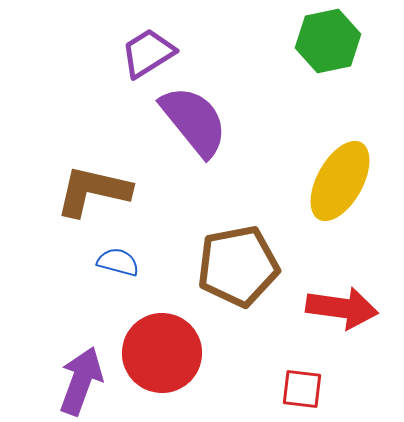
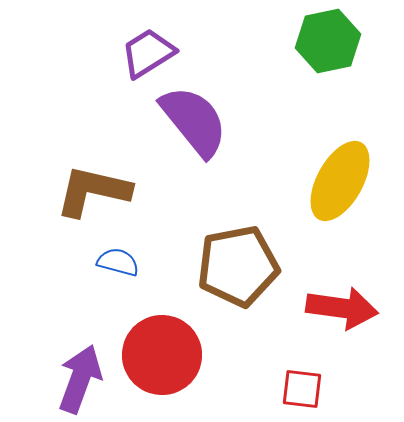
red circle: moved 2 px down
purple arrow: moved 1 px left, 2 px up
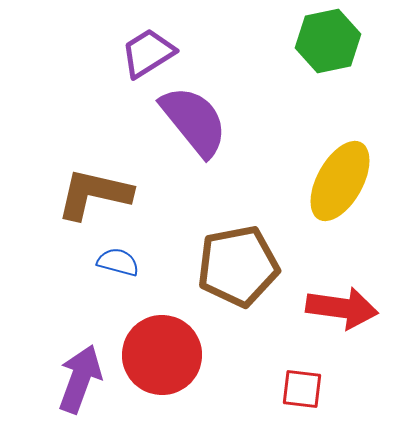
brown L-shape: moved 1 px right, 3 px down
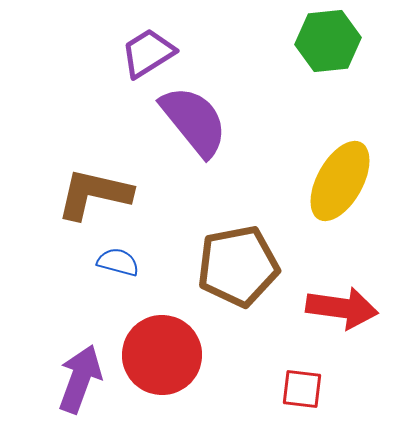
green hexagon: rotated 6 degrees clockwise
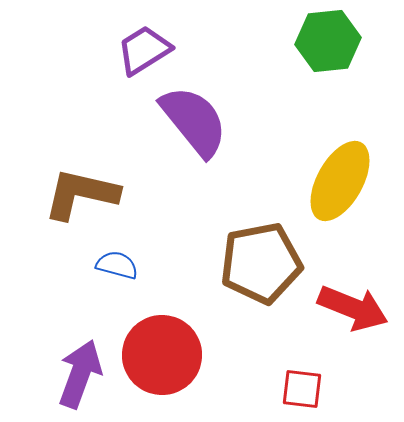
purple trapezoid: moved 4 px left, 3 px up
brown L-shape: moved 13 px left
blue semicircle: moved 1 px left, 3 px down
brown pentagon: moved 23 px right, 3 px up
red arrow: moved 11 px right; rotated 14 degrees clockwise
purple arrow: moved 5 px up
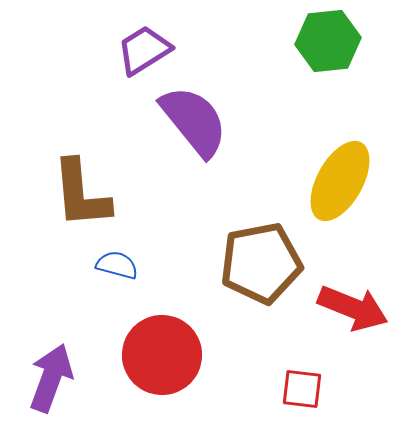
brown L-shape: rotated 108 degrees counterclockwise
purple arrow: moved 29 px left, 4 px down
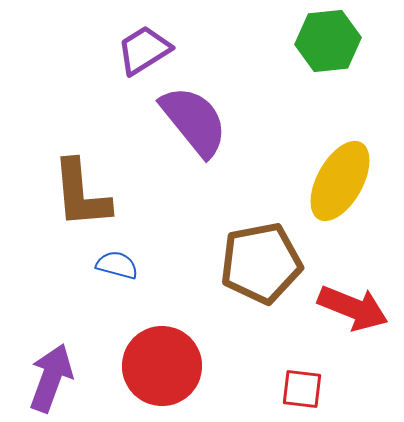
red circle: moved 11 px down
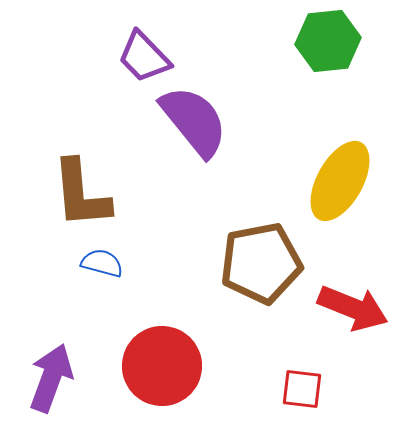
purple trapezoid: moved 7 px down; rotated 102 degrees counterclockwise
blue semicircle: moved 15 px left, 2 px up
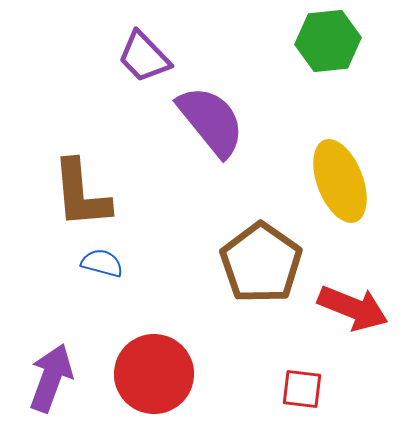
purple semicircle: moved 17 px right
yellow ellipse: rotated 50 degrees counterclockwise
brown pentagon: rotated 26 degrees counterclockwise
red circle: moved 8 px left, 8 px down
